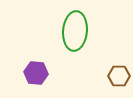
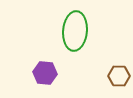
purple hexagon: moved 9 px right
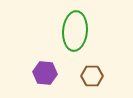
brown hexagon: moved 27 px left
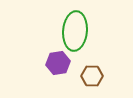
purple hexagon: moved 13 px right, 10 px up; rotated 15 degrees counterclockwise
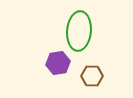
green ellipse: moved 4 px right
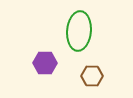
purple hexagon: moved 13 px left; rotated 10 degrees clockwise
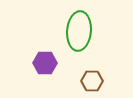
brown hexagon: moved 5 px down
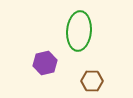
purple hexagon: rotated 15 degrees counterclockwise
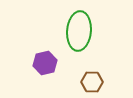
brown hexagon: moved 1 px down
